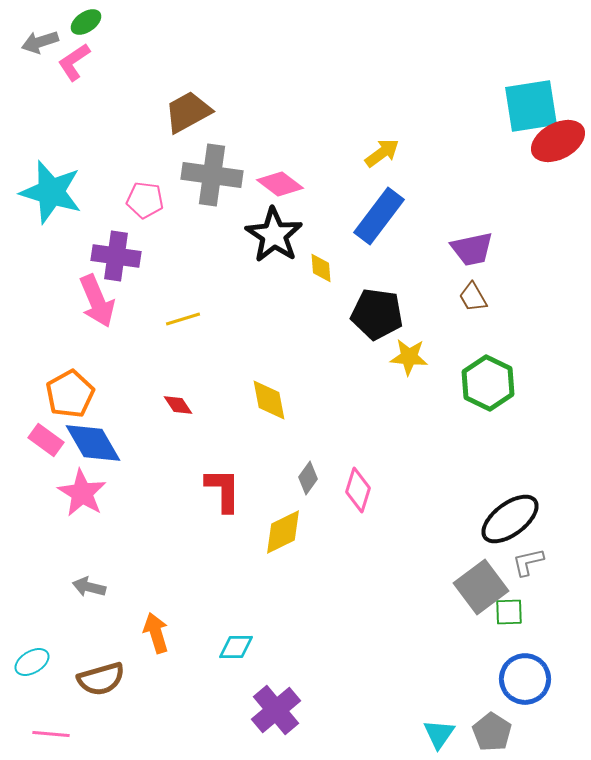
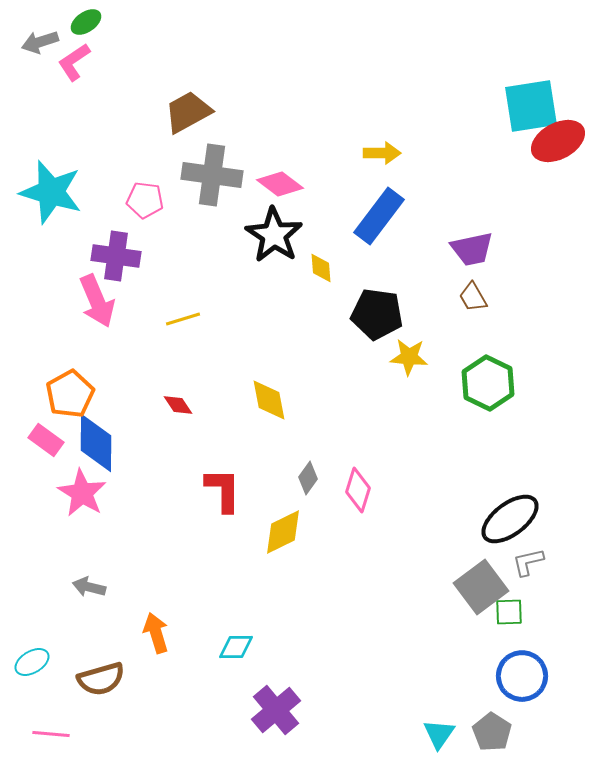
yellow arrow at (382, 153): rotated 36 degrees clockwise
blue diamond at (93, 443): moved 3 px right; rotated 30 degrees clockwise
blue circle at (525, 679): moved 3 px left, 3 px up
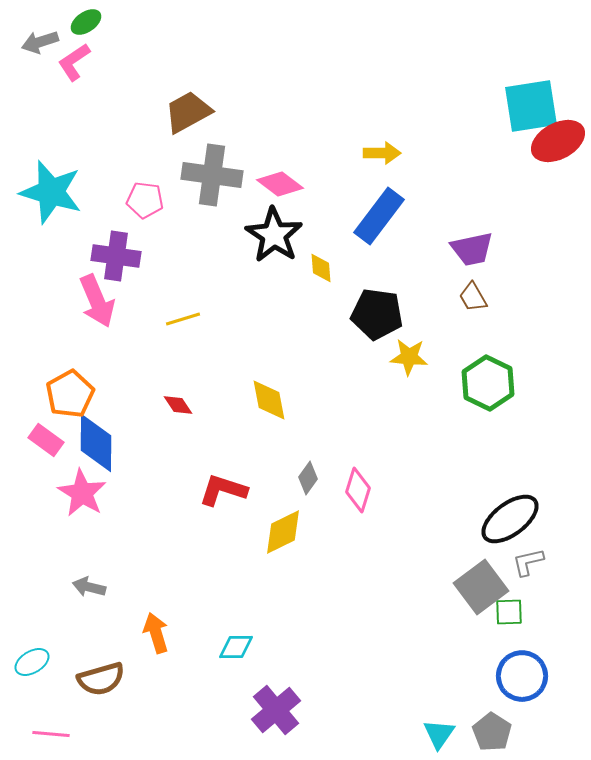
red L-shape at (223, 490): rotated 72 degrees counterclockwise
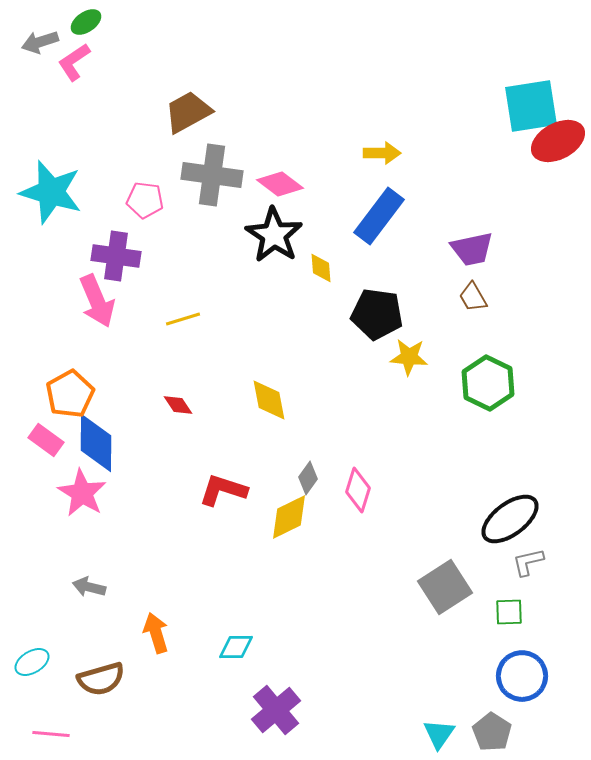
yellow diamond at (283, 532): moved 6 px right, 15 px up
gray square at (481, 587): moved 36 px left; rotated 4 degrees clockwise
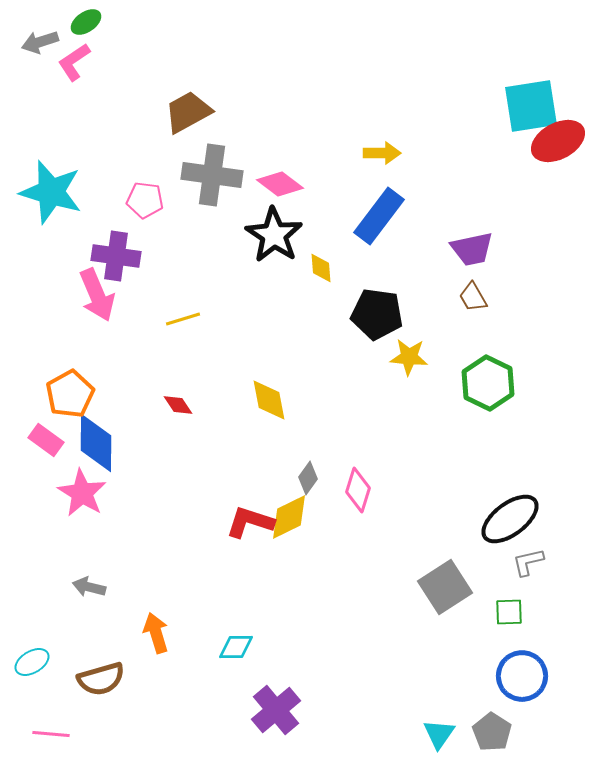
pink arrow at (97, 301): moved 6 px up
red L-shape at (223, 490): moved 27 px right, 32 px down
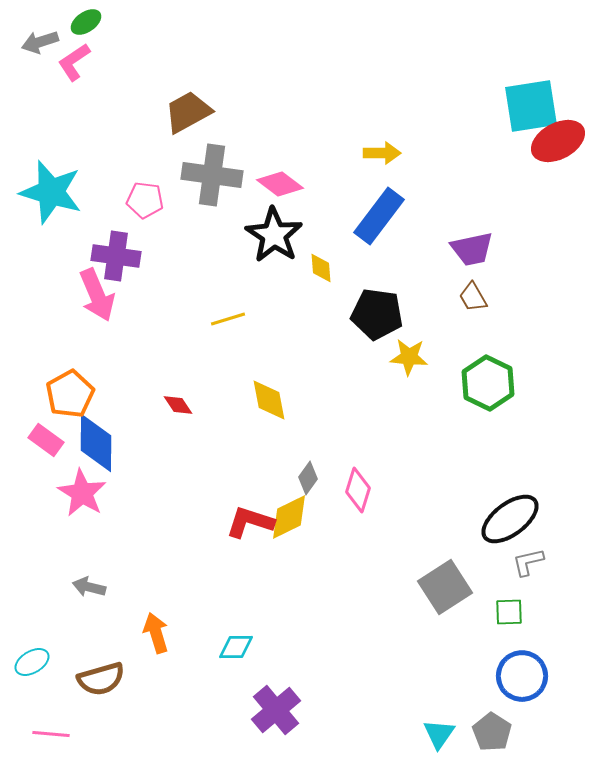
yellow line at (183, 319): moved 45 px right
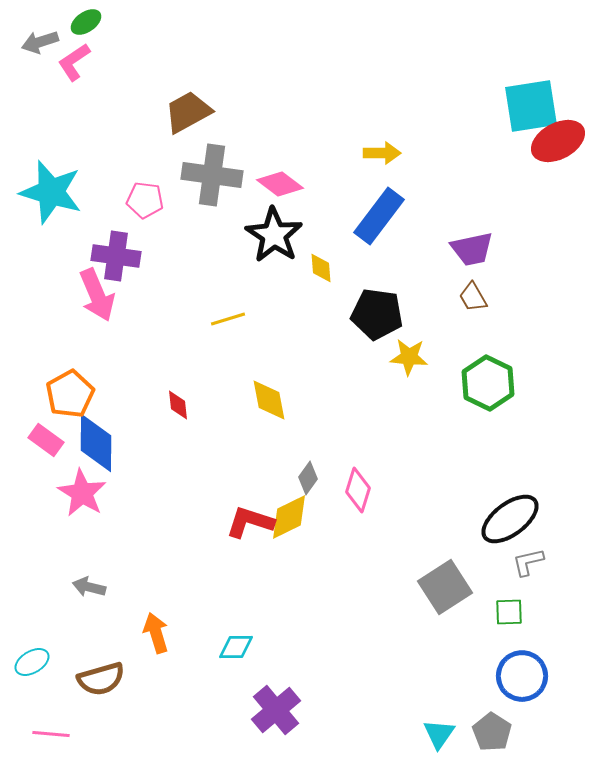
red diamond at (178, 405): rotated 28 degrees clockwise
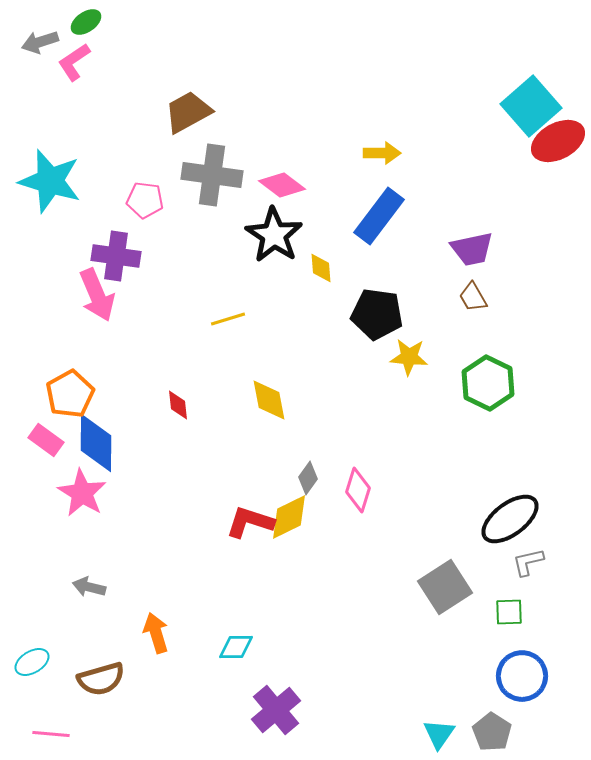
cyan square at (531, 106): rotated 32 degrees counterclockwise
pink diamond at (280, 184): moved 2 px right, 1 px down
cyan star at (51, 192): moved 1 px left, 11 px up
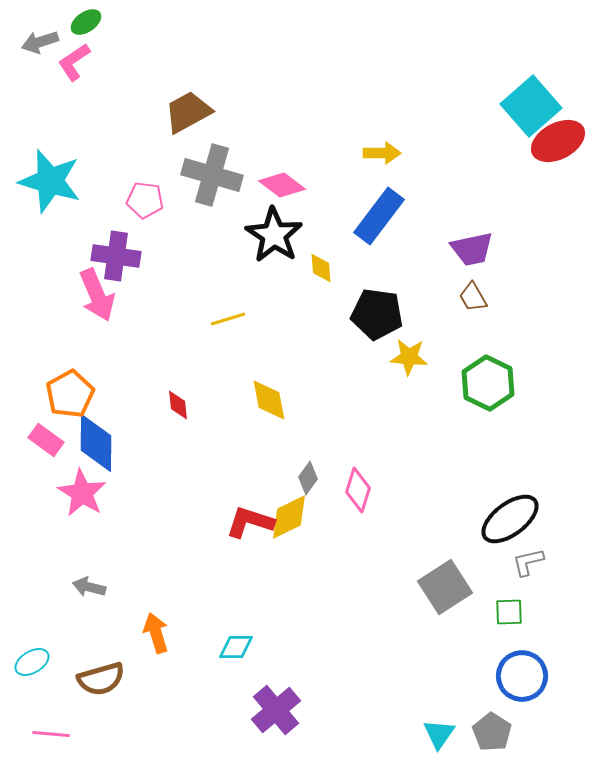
gray cross at (212, 175): rotated 8 degrees clockwise
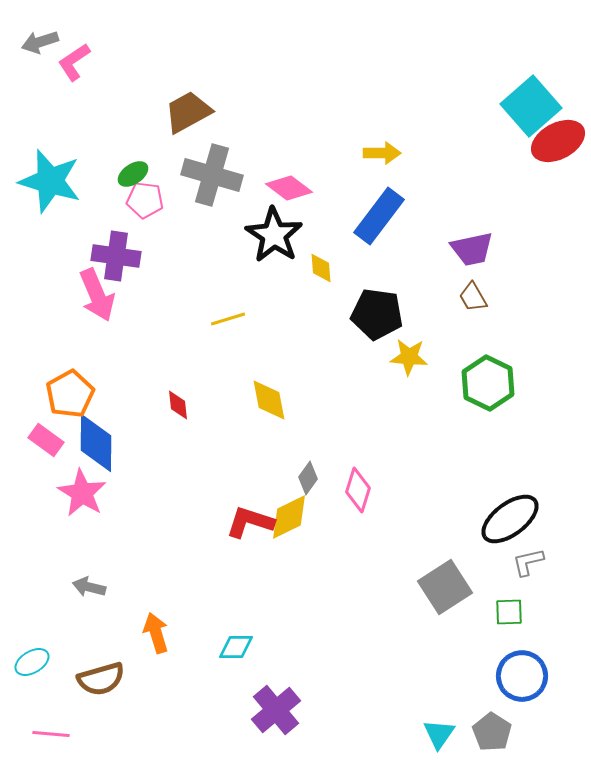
green ellipse at (86, 22): moved 47 px right, 152 px down
pink diamond at (282, 185): moved 7 px right, 3 px down
